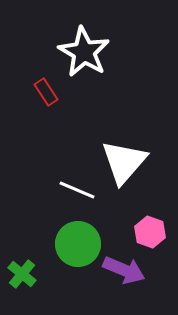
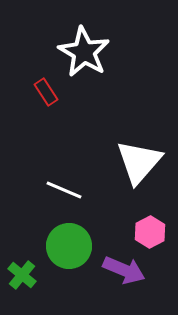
white triangle: moved 15 px right
white line: moved 13 px left
pink hexagon: rotated 12 degrees clockwise
green circle: moved 9 px left, 2 px down
green cross: moved 1 px down
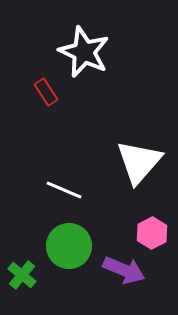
white star: rotated 6 degrees counterclockwise
pink hexagon: moved 2 px right, 1 px down
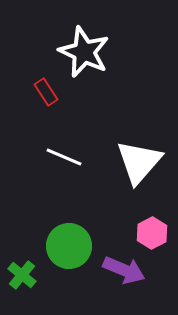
white line: moved 33 px up
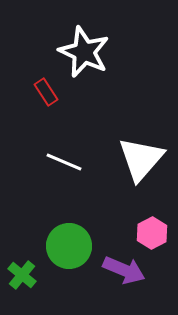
white line: moved 5 px down
white triangle: moved 2 px right, 3 px up
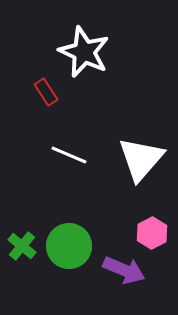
white line: moved 5 px right, 7 px up
green cross: moved 29 px up
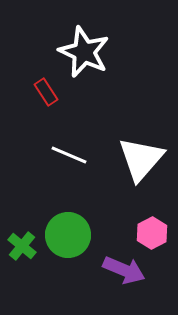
green circle: moved 1 px left, 11 px up
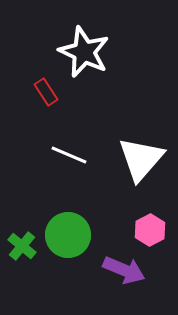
pink hexagon: moved 2 px left, 3 px up
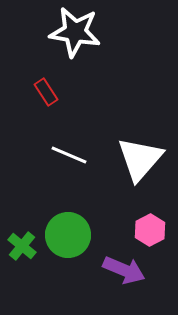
white star: moved 9 px left, 20 px up; rotated 15 degrees counterclockwise
white triangle: moved 1 px left
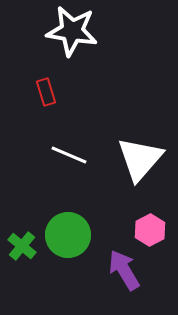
white star: moved 3 px left, 1 px up
red rectangle: rotated 16 degrees clockwise
purple arrow: rotated 144 degrees counterclockwise
